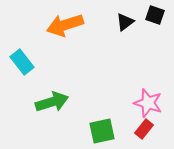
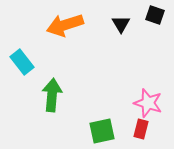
black triangle: moved 4 px left, 2 px down; rotated 24 degrees counterclockwise
green arrow: moved 7 px up; rotated 68 degrees counterclockwise
red rectangle: moved 3 px left; rotated 24 degrees counterclockwise
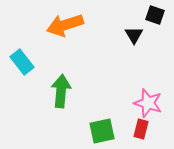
black triangle: moved 13 px right, 11 px down
green arrow: moved 9 px right, 4 px up
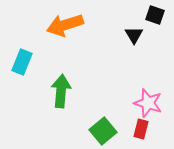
cyan rectangle: rotated 60 degrees clockwise
green square: moved 1 px right; rotated 28 degrees counterclockwise
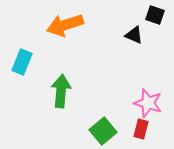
black triangle: rotated 36 degrees counterclockwise
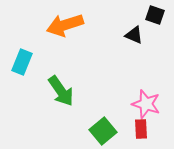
green arrow: rotated 140 degrees clockwise
pink star: moved 2 px left, 1 px down
red rectangle: rotated 18 degrees counterclockwise
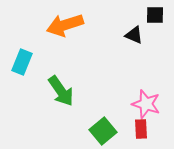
black square: rotated 18 degrees counterclockwise
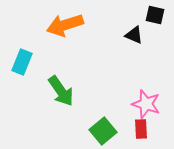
black square: rotated 12 degrees clockwise
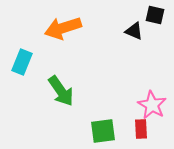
orange arrow: moved 2 px left, 3 px down
black triangle: moved 4 px up
pink star: moved 6 px right, 1 px down; rotated 12 degrees clockwise
green square: rotated 32 degrees clockwise
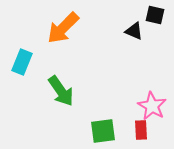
orange arrow: rotated 27 degrees counterclockwise
pink star: moved 1 px down
red rectangle: moved 1 px down
